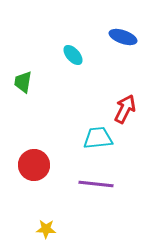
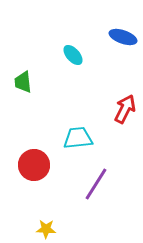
green trapezoid: rotated 15 degrees counterclockwise
cyan trapezoid: moved 20 px left
purple line: rotated 64 degrees counterclockwise
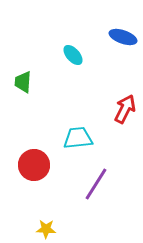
green trapezoid: rotated 10 degrees clockwise
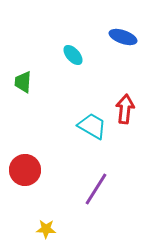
red arrow: rotated 20 degrees counterclockwise
cyan trapezoid: moved 14 px right, 12 px up; rotated 36 degrees clockwise
red circle: moved 9 px left, 5 px down
purple line: moved 5 px down
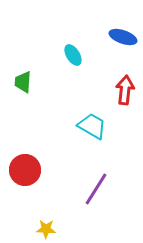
cyan ellipse: rotated 10 degrees clockwise
red arrow: moved 19 px up
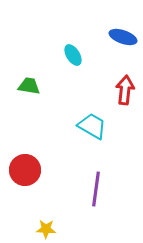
green trapezoid: moved 6 px right, 4 px down; rotated 95 degrees clockwise
purple line: rotated 24 degrees counterclockwise
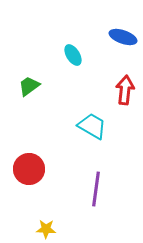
green trapezoid: rotated 45 degrees counterclockwise
red circle: moved 4 px right, 1 px up
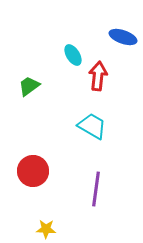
red arrow: moved 27 px left, 14 px up
red circle: moved 4 px right, 2 px down
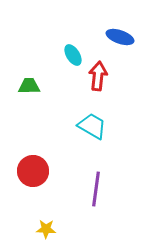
blue ellipse: moved 3 px left
green trapezoid: rotated 35 degrees clockwise
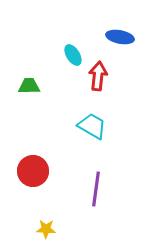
blue ellipse: rotated 8 degrees counterclockwise
